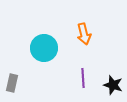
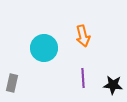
orange arrow: moved 1 px left, 2 px down
black star: rotated 12 degrees counterclockwise
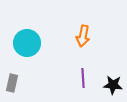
orange arrow: rotated 25 degrees clockwise
cyan circle: moved 17 px left, 5 px up
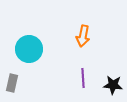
cyan circle: moved 2 px right, 6 px down
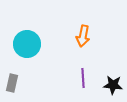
cyan circle: moved 2 px left, 5 px up
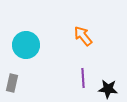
orange arrow: rotated 130 degrees clockwise
cyan circle: moved 1 px left, 1 px down
black star: moved 5 px left, 4 px down
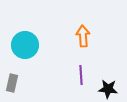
orange arrow: rotated 35 degrees clockwise
cyan circle: moved 1 px left
purple line: moved 2 px left, 3 px up
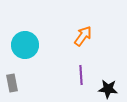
orange arrow: rotated 40 degrees clockwise
gray rectangle: rotated 24 degrees counterclockwise
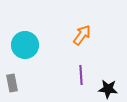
orange arrow: moved 1 px left, 1 px up
